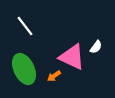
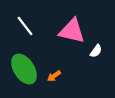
white semicircle: moved 4 px down
pink triangle: moved 26 px up; rotated 12 degrees counterclockwise
green ellipse: rotated 8 degrees counterclockwise
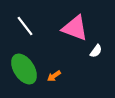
pink triangle: moved 3 px right, 3 px up; rotated 8 degrees clockwise
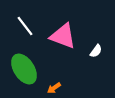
pink triangle: moved 12 px left, 8 px down
orange arrow: moved 12 px down
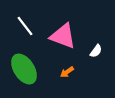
orange arrow: moved 13 px right, 16 px up
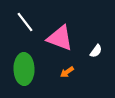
white line: moved 4 px up
pink triangle: moved 3 px left, 2 px down
green ellipse: rotated 32 degrees clockwise
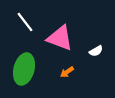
white semicircle: rotated 24 degrees clockwise
green ellipse: rotated 16 degrees clockwise
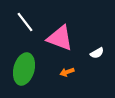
white semicircle: moved 1 px right, 2 px down
orange arrow: rotated 16 degrees clockwise
